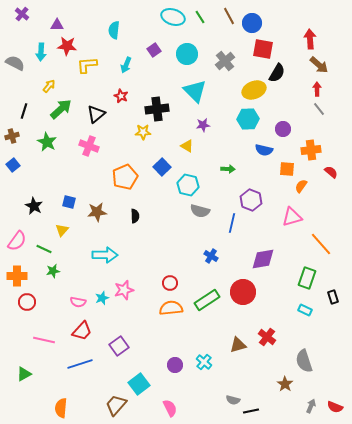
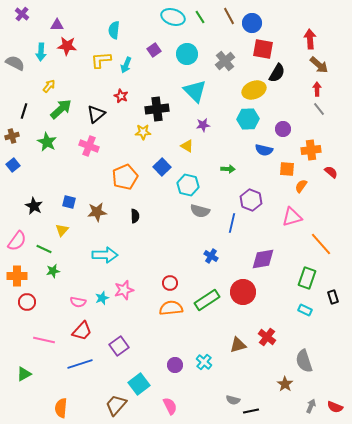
yellow L-shape at (87, 65): moved 14 px right, 5 px up
pink semicircle at (170, 408): moved 2 px up
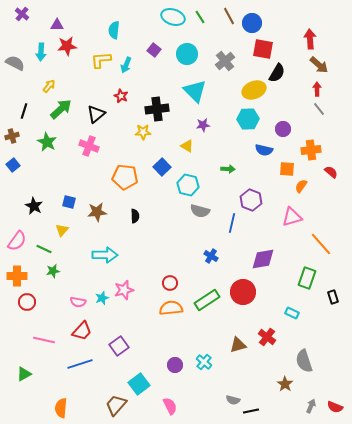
red star at (67, 46): rotated 12 degrees counterclockwise
purple square at (154, 50): rotated 16 degrees counterclockwise
orange pentagon at (125, 177): rotated 30 degrees clockwise
cyan rectangle at (305, 310): moved 13 px left, 3 px down
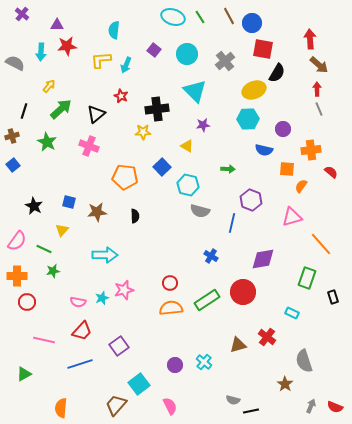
gray line at (319, 109): rotated 16 degrees clockwise
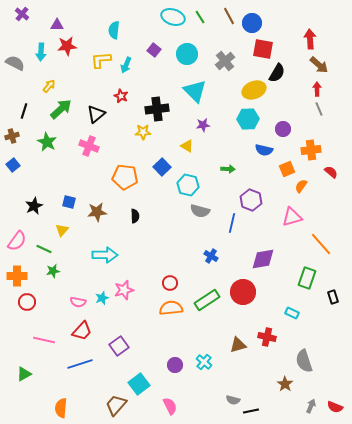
orange square at (287, 169): rotated 28 degrees counterclockwise
black star at (34, 206): rotated 18 degrees clockwise
red cross at (267, 337): rotated 24 degrees counterclockwise
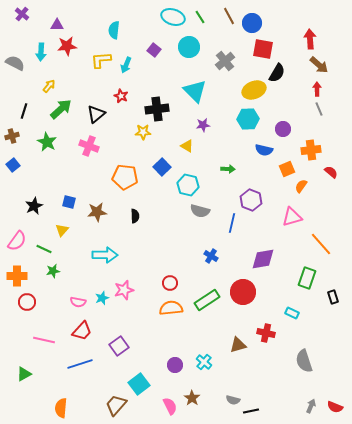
cyan circle at (187, 54): moved 2 px right, 7 px up
red cross at (267, 337): moved 1 px left, 4 px up
brown star at (285, 384): moved 93 px left, 14 px down
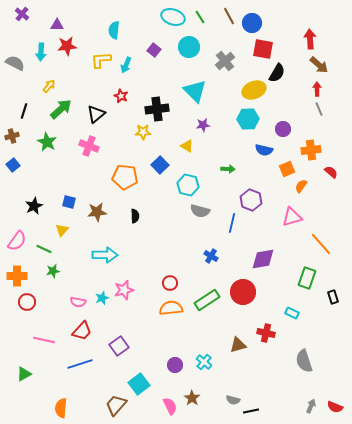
blue square at (162, 167): moved 2 px left, 2 px up
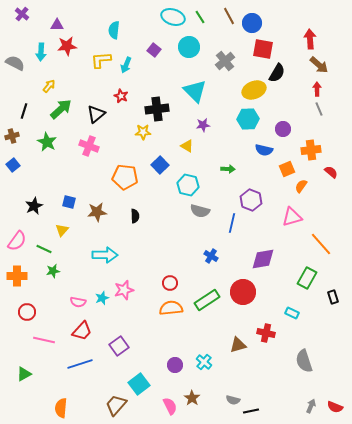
green rectangle at (307, 278): rotated 10 degrees clockwise
red circle at (27, 302): moved 10 px down
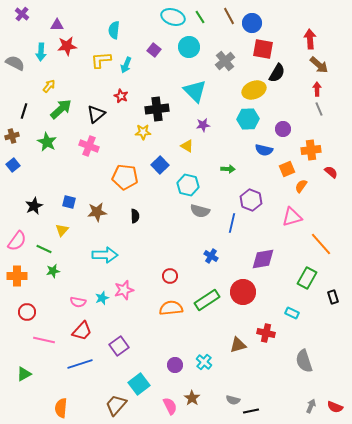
red circle at (170, 283): moved 7 px up
